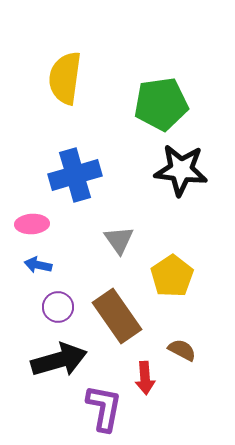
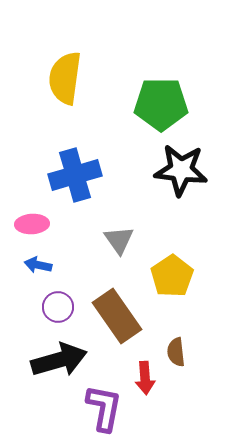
green pentagon: rotated 8 degrees clockwise
brown semicircle: moved 6 px left, 2 px down; rotated 124 degrees counterclockwise
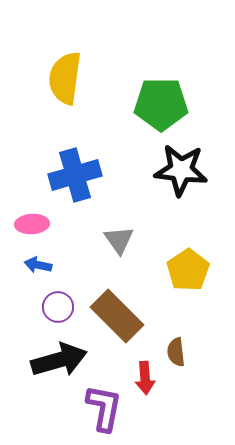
yellow pentagon: moved 16 px right, 6 px up
brown rectangle: rotated 10 degrees counterclockwise
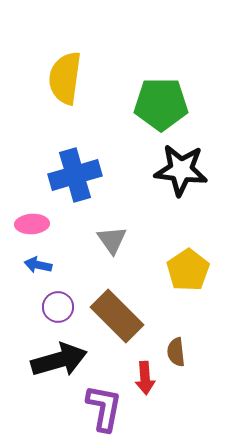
gray triangle: moved 7 px left
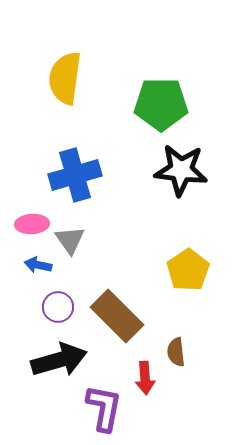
gray triangle: moved 42 px left
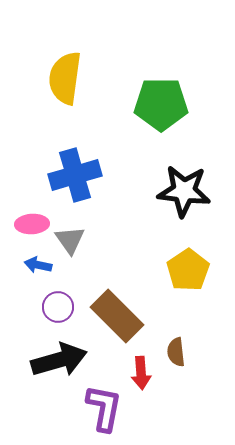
black star: moved 3 px right, 21 px down
red arrow: moved 4 px left, 5 px up
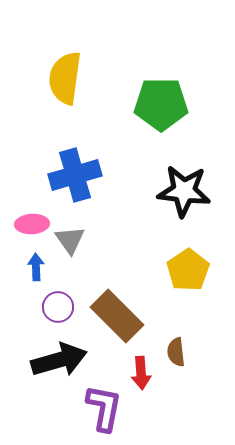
blue arrow: moved 2 px left, 2 px down; rotated 76 degrees clockwise
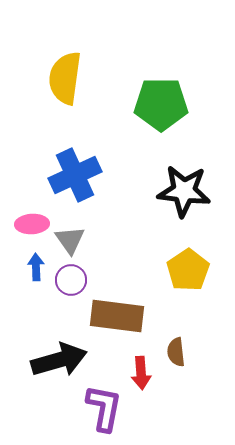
blue cross: rotated 9 degrees counterclockwise
purple circle: moved 13 px right, 27 px up
brown rectangle: rotated 38 degrees counterclockwise
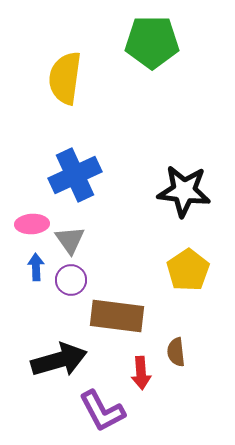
green pentagon: moved 9 px left, 62 px up
purple L-shape: moved 2 px left, 3 px down; rotated 141 degrees clockwise
